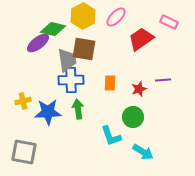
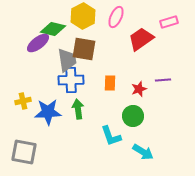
pink ellipse: rotated 20 degrees counterclockwise
pink rectangle: rotated 42 degrees counterclockwise
green circle: moved 1 px up
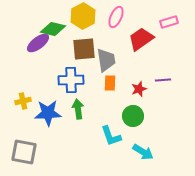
brown square: rotated 15 degrees counterclockwise
gray trapezoid: moved 39 px right
blue star: moved 1 px down
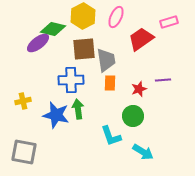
blue star: moved 8 px right, 2 px down; rotated 16 degrees clockwise
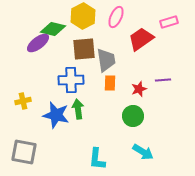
cyan L-shape: moved 14 px left, 23 px down; rotated 25 degrees clockwise
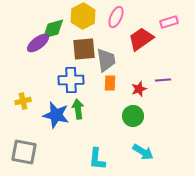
green diamond: rotated 30 degrees counterclockwise
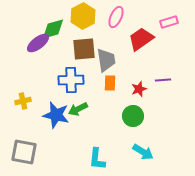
green arrow: rotated 108 degrees counterclockwise
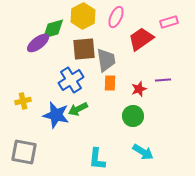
blue cross: rotated 30 degrees counterclockwise
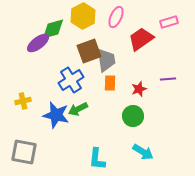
brown square: moved 5 px right, 2 px down; rotated 15 degrees counterclockwise
purple line: moved 5 px right, 1 px up
